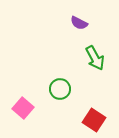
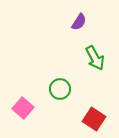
purple semicircle: moved 1 px up; rotated 84 degrees counterclockwise
red square: moved 1 px up
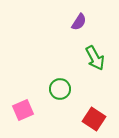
pink square: moved 2 px down; rotated 25 degrees clockwise
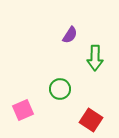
purple semicircle: moved 9 px left, 13 px down
green arrow: rotated 30 degrees clockwise
red square: moved 3 px left, 1 px down
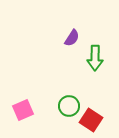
purple semicircle: moved 2 px right, 3 px down
green circle: moved 9 px right, 17 px down
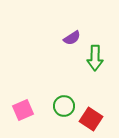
purple semicircle: rotated 24 degrees clockwise
green circle: moved 5 px left
red square: moved 1 px up
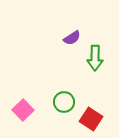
green circle: moved 4 px up
pink square: rotated 20 degrees counterclockwise
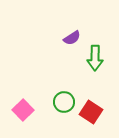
red square: moved 7 px up
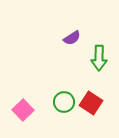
green arrow: moved 4 px right
red square: moved 9 px up
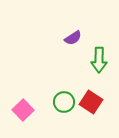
purple semicircle: moved 1 px right
green arrow: moved 2 px down
red square: moved 1 px up
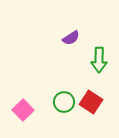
purple semicircle: moved 2 px left
